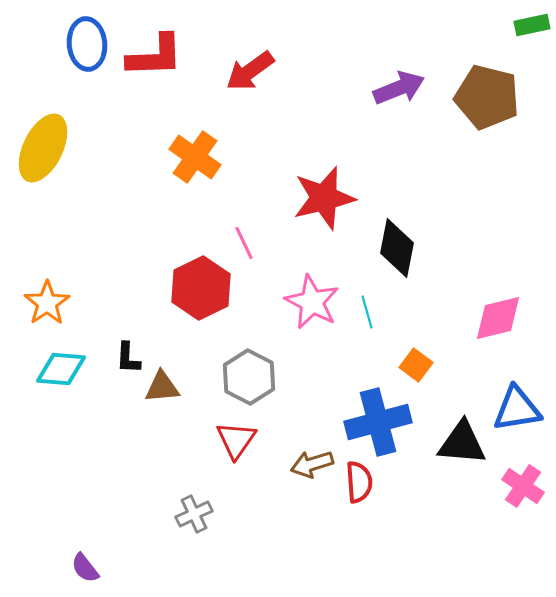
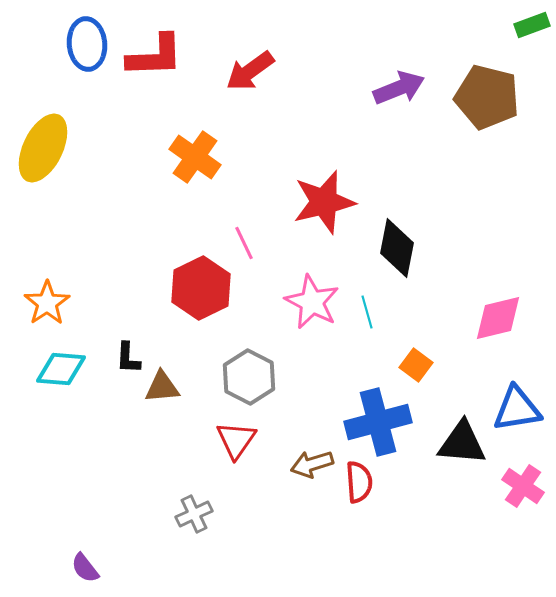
green rectangle: rotated 8 degrees counterclockwise
red star: moved 4 px down
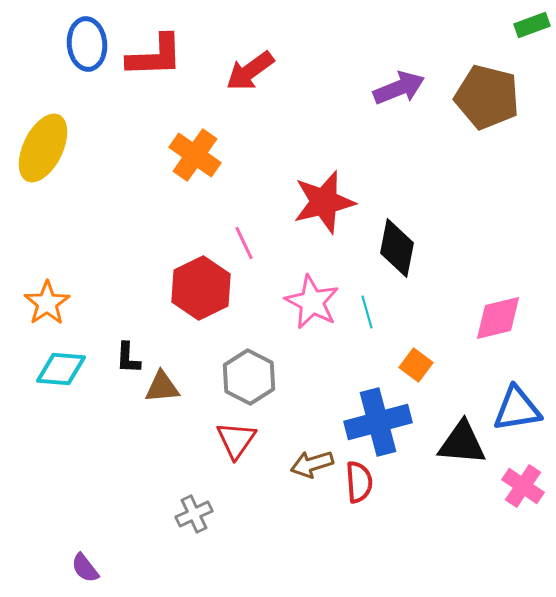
orange cross: moved 2 px up
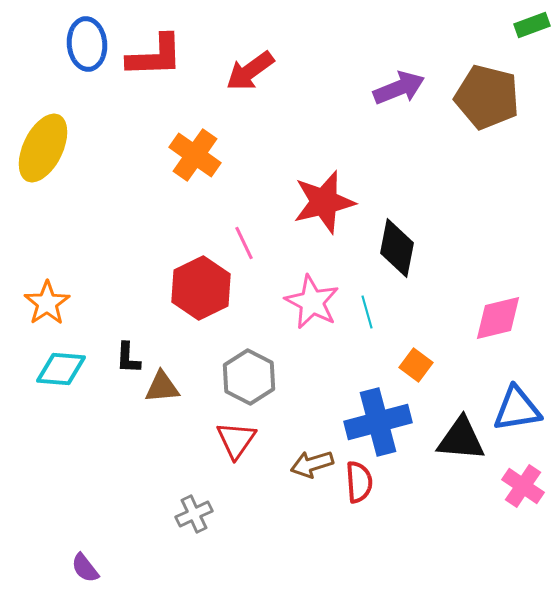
black triangle: moved 1 px left, 4 px up
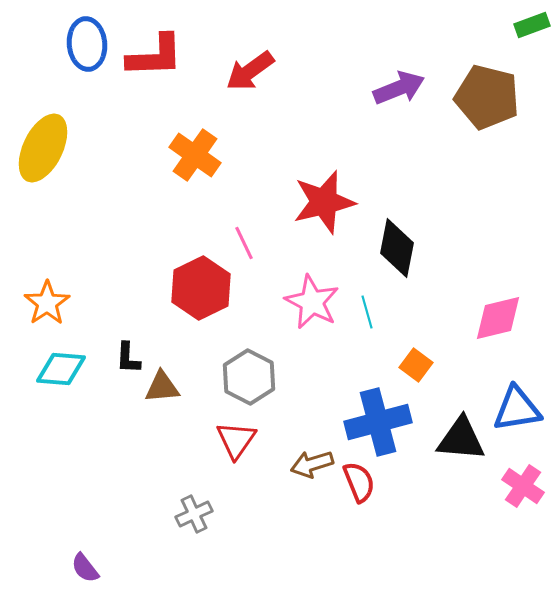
red semicircle: rotated 18 degrees counterclockwise
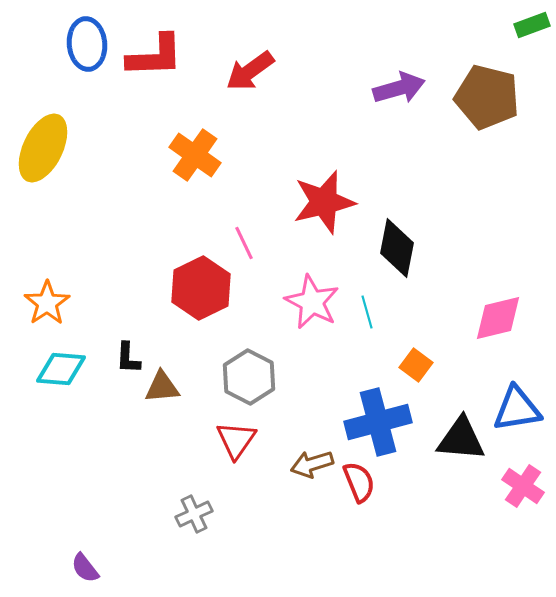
purple arrow: rotated 6 degrees clockwise
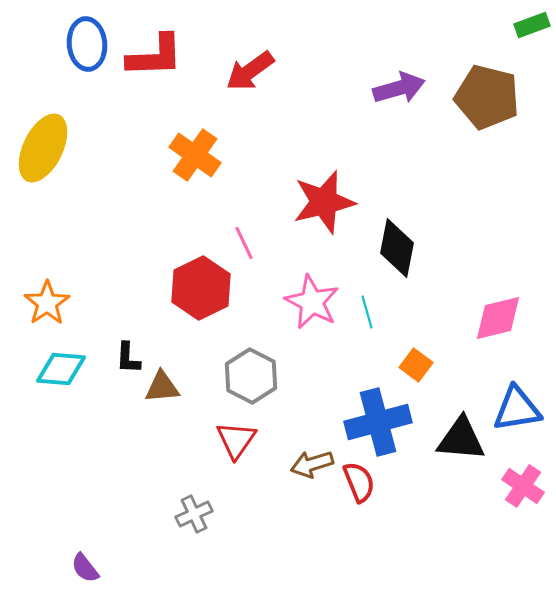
gray hexagon: moved 2 px right, 1 px up
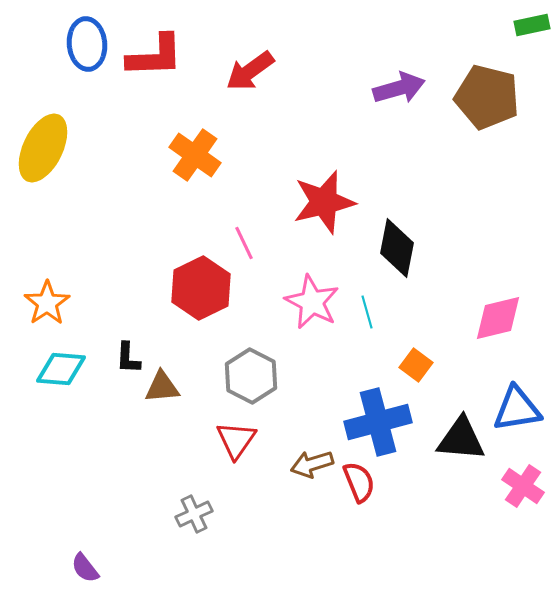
green rectangle: rotated 8 degrees clockwise
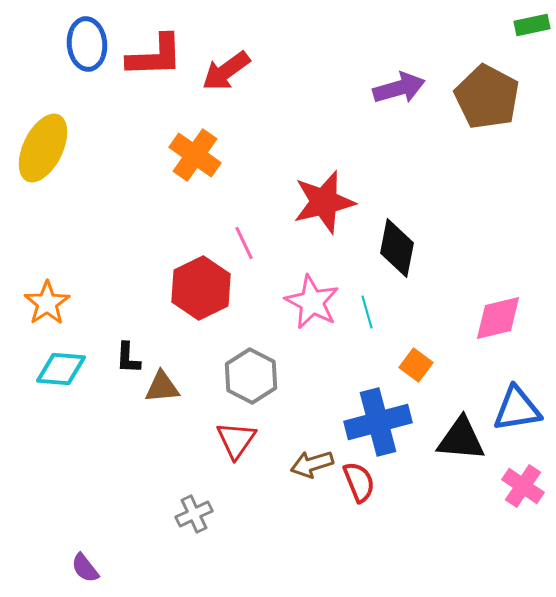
red arrow: moved 24 px left
brown pentagon: rotated 14 degrees clockwise
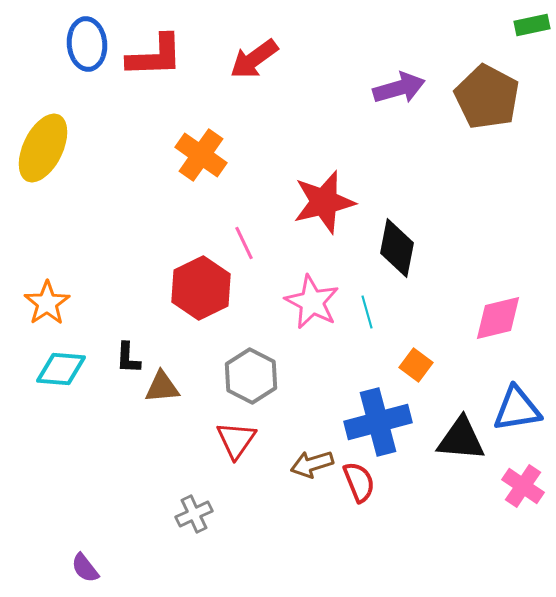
red arrow: moved 28 px right, 12 px up
orange cross: moved 6 px right
